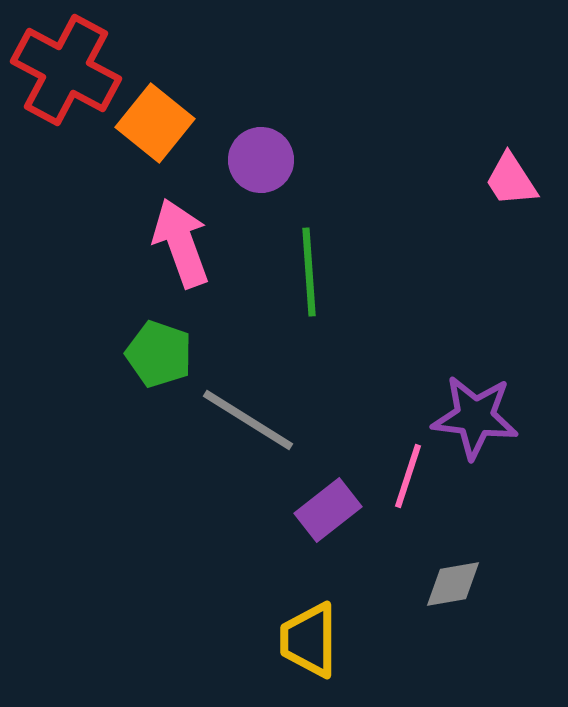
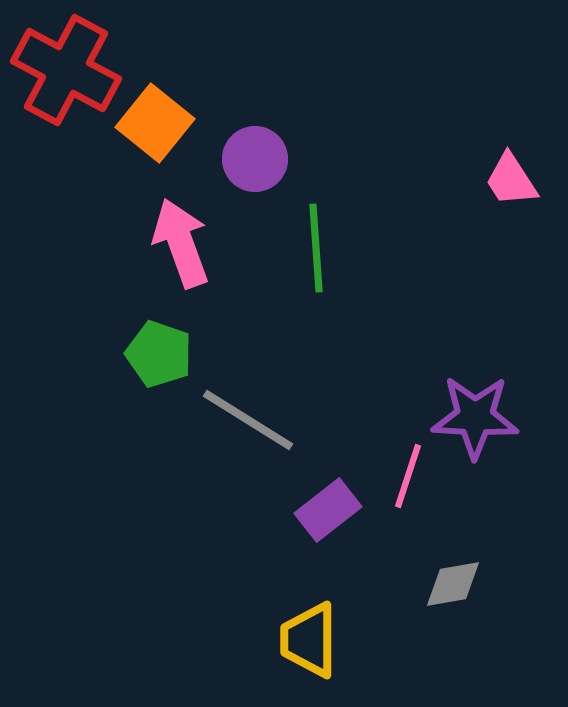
purple circle: moved 6 px left, 1 px up
green line: moved 7 px right, 24 px up
purple star: rotated 4 degrees counterclockwise
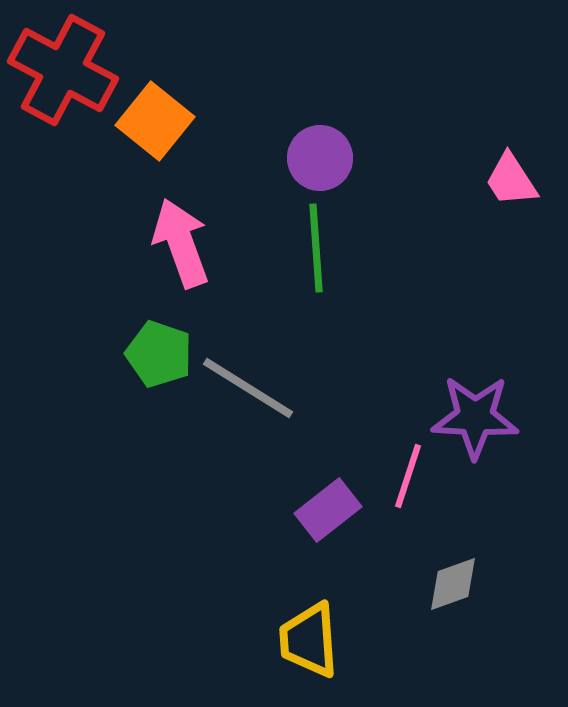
red cross: moved 3 px left
orange square: moved 2 px up
purple circle: moved 65 px right, 1 px up
gray line: moved 32 px up
gray diamond: rotated 10 degrees counterclockwise
yellow trapezoid: rotated 4 degrees counterclockwise
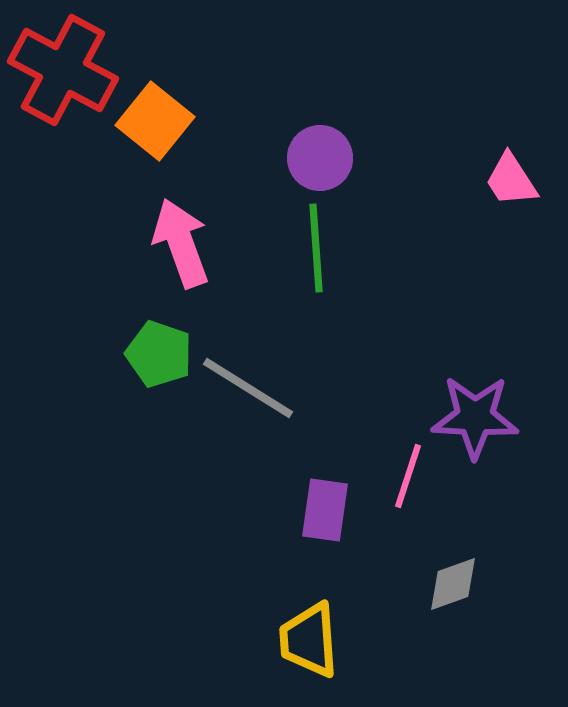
purple rectangle: moved 3 px left; rotated 44 degrees counterclockwise
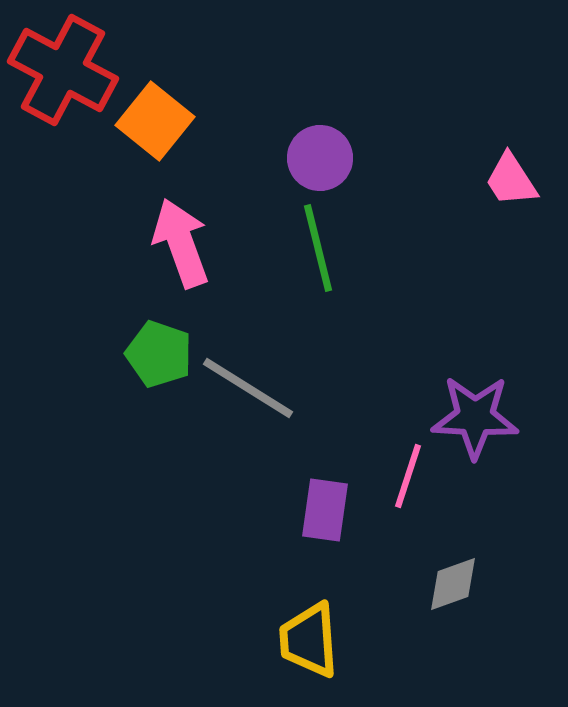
green line: moved 2 px right; rotated 10 degrees counterclockwise
